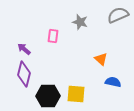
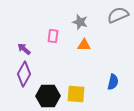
orange triangle: moved 17 px left, 14 px up; rotated 40 degrees counterclockwise
purple diamond: rotated 15 degrees clockwise
blue semicircle: rotated 91 degrees clockwise
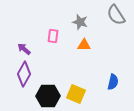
gray semicircle: moved 2 px left; rotated 100 degrees counterclockwise
yellow square: rotated 18 degrees clockwise
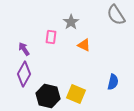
gray star: moved 9 px left; rotated 21 degrees clockwise
pink rectangle: moved 2 px left, 1 px down
orange triangle: rotated 24 degrees clockwise
purple arrow: rotated 16 degrees clockwise
black hexagon: rotated 15 degrees clockwise
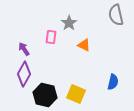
gray semicircle: rotated 20 degrees clockwise
gray star: moved 2 px left, 1 px down
black hexagon: moved 3 px left, 1 px up
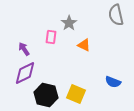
purple diamond: moved 1 px right, 1 px up; rotated 35 degrees clockwise
blue semicircle: rotated 98 degrees clockwise
black hexagon: moved 1 px right
